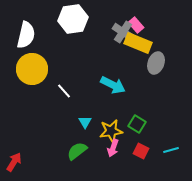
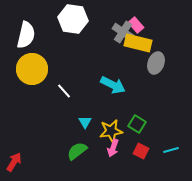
white hexagon: rotated 16 degrees clockwise
yellow rectangle: rotated 8 degrees counterclockwise
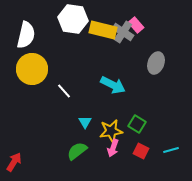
yellow rectangle: moved 35 px left, 13 px up
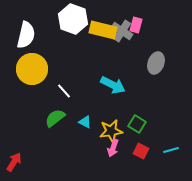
white hexagon: rotated 12 degrees clockwise
pink rectangle: rotated 56 degrees clockwise
gray cross: moved 1 px left, 1 px up
cyan triangle: rotated 32 degrees counterclockwise
green semicircle: moved 22 px left, 33 px up
